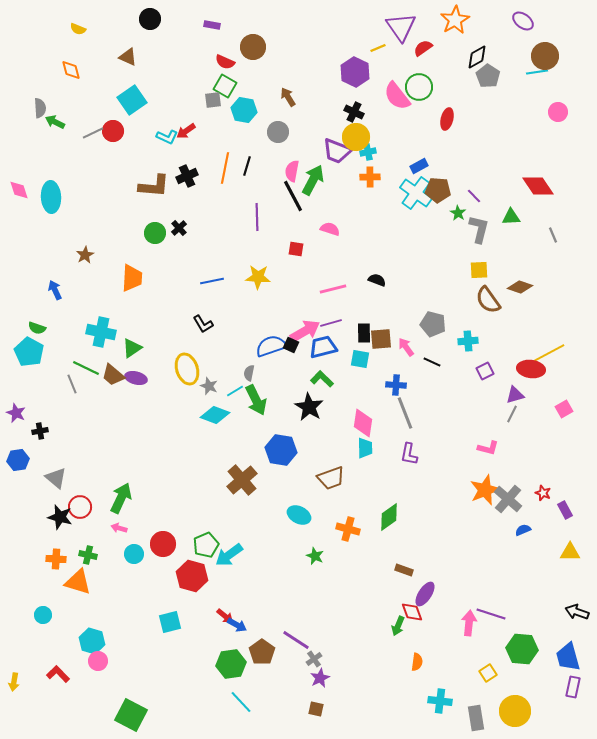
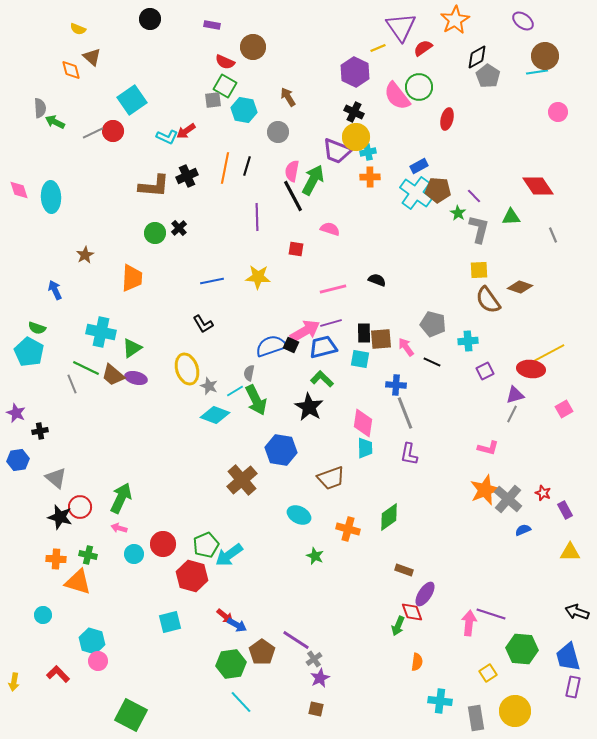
brown triangle at (128, 57): moved 36 px left; rotated 18 degrees clockwise
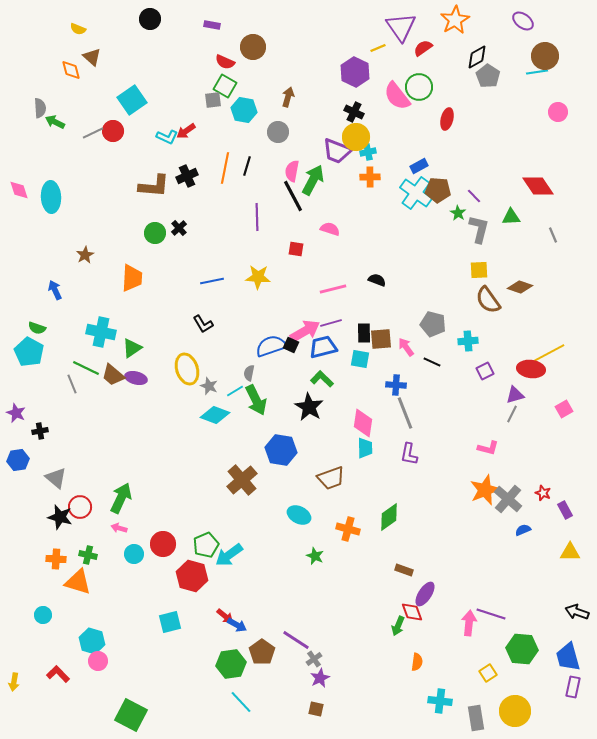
brown arrow at (288, 97): rotated 48 degrees clockwise
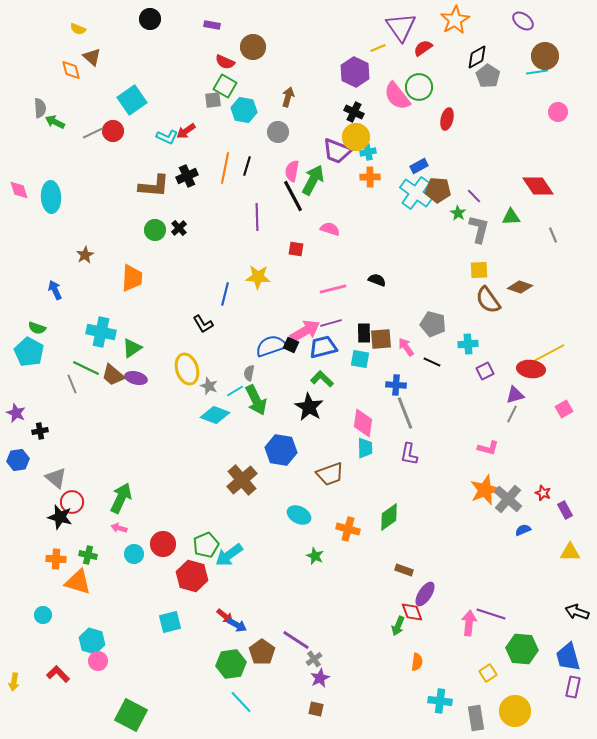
green circle at (155, 233): moved 3 px up
blue line at (212, 281): moved 13 px right, 13 px down; rotated 65 degrees counterclockwise
cyan cross at (468, 341): moved 3 px down
brown trapezoid at (331, 478): moved 1 px left, 4 px up
red circle at (80, 507): moved 8 px left, 5 px up
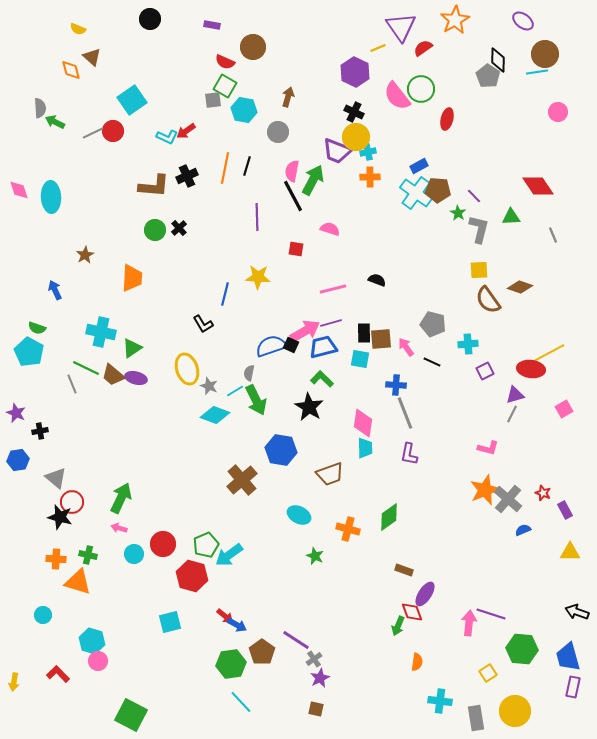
brown circle at (545, 56): moved 2 px up
black diamond at (477, 57): moved 21 px right, 3 px down; rotated 60 degrees counterclockwise
green circle at (419, 87): moved 2 px right, 2 px down
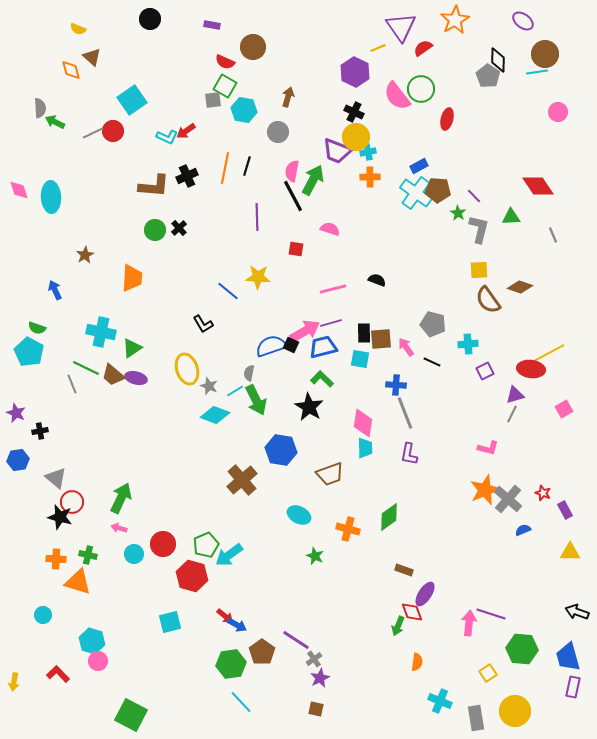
blue line at (225, 294): moved 3 px right, 3 px up; rotated 65 degrees counterclockwise
cyan cross at (440, 701): rotated 15 degrees clockwise
